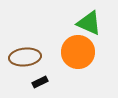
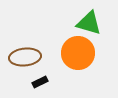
green triangle: rotated 8 degrees counterclockwise
orange circle: moved 1 px down
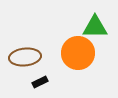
green triangle: moved 6 px right, 4 px down; rotated 16 degrees counterclockwise
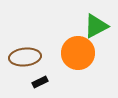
green triangle: moved 1 px right, 1 px up; rotated 28 degrees counterclockwise
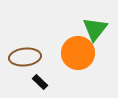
green triangle: moved 1 px left, 3 px down; rotated 24 degrees counterclockwise
black rectangle: rotated 70 degrees clockwise
